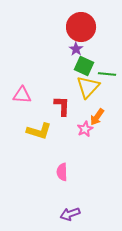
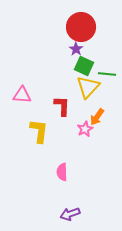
yellow L-shape: rotated 100 degrees counterclockwise
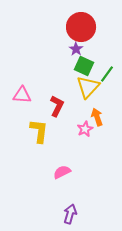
green line: rotated 60 degrees counterclockwise
red L-shape: moved 5 px left; rotated 25 degrees clockwise
orange arrow: rotated 126 degrees clockwise
pink semicircle: rotated 66 degrees clockwise
purple arrow: rotated 126 degrees clockwise
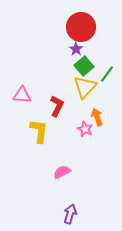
green square: rotated 24 degrees clockwise
yellow triangle: moved 3 px left
pink star: rotated 21 degrees counterclockwise
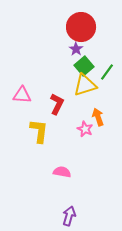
green line: moved 2 px up
yellow triangle: moved 2 px up; rotated 30 degrees clockwise
red L-shape: moved 2 px up
orange arrow: moved 1 px right
pink semicircle: rotated 36 degrees clockwise
purple arrow: moved 1 px left, 2 px down
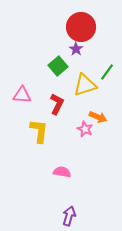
green square: moved 26 px left
orange arrow: rotated 132 degrees clockwise
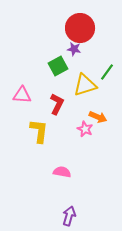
red circle: moved 1 px left, 1 px down
purple star: moved 2 px left; rotated 24 degrees counterclockwise
green square: rotated 12 degrees clockwise
